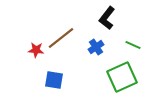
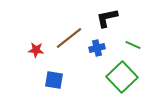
black L-shape: rotated 40 degrees clockwise
brown line: moved 8 px right
blue cross: moved 1 px right, 1 px down; rotated 21 degrees clockwise
green square: rotated 20 degrees counterclockwise
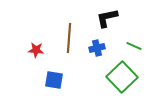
brown line: rotated 48 degrees counterclockwise
green line: moved 1 px right, 1 px down
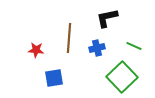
blue square: moved 2 px up; rotated 18 degrees counterclockwise
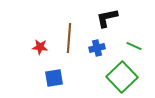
red star: moved 4 px right, 3 px up
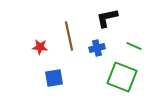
brown line: moved 2 px up; rotated 16 degrees counterclockwise
green square: rotated 24 degrees counterclockwise
